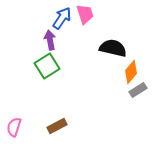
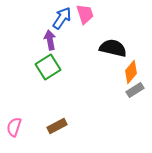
green square: moved 1 px right, 1 px down
gray rectangle: moved 3 px left
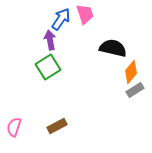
blue arrow: moved 1 px left, 1 px down
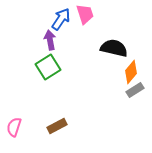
black semicircle: moved 1 px right
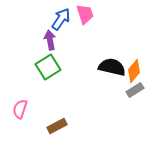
black semicircle: moved 2 px left, 19 px down
orange diamond: moved 3 px right, 1 px up
pink semicircle: moved 6 px right, 18 px up
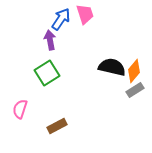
green square: moved 1 px left, 6 px down
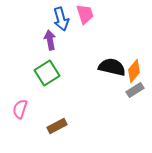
blue arrow: rotated 130 degrees clockwise
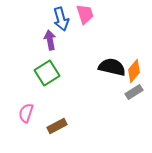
gray rectangle: moved 1 px left, 2 px down
pink semicircle: moved 6 px right, 4 px down
